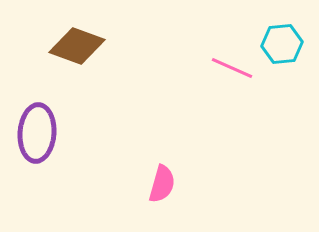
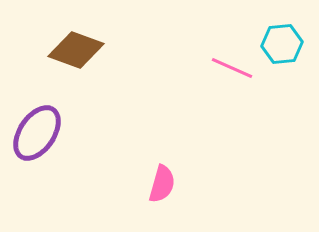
brown diamond: moved 1 px left, 4 px down
purple ellipse: rotated 30 degrees clockwise
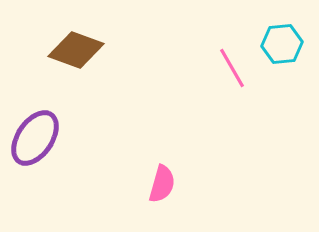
pink line: rotated 36 degrees clockwise
purple ellipse: moved 2 px left, 5 px down
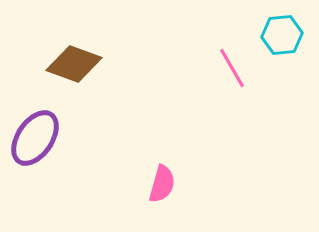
cyan hexagon: moved 9 px up
brown diamond: moved 2 px left, 14 px down
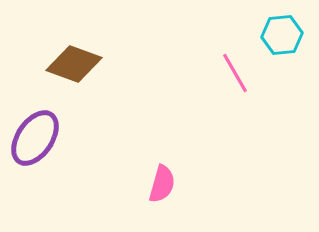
pink line: moved 3 px right, 5 px down
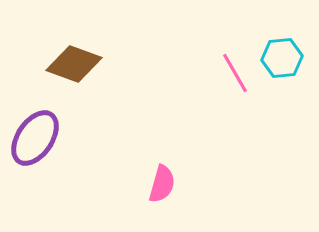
cyan hexagon: moved 23 px down
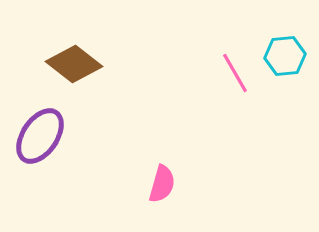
cyan hexagon: moved 3 px right, 2 px up
brown diamond: rotated 18 degrees clockwise
purple ellipse: moved 5 px right, 2 px up
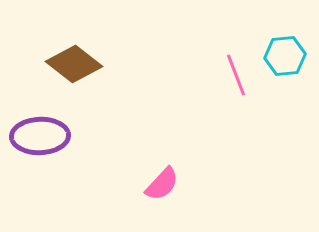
pink line: moved 1 px right, 2 px down; rotated 9 degrees clockwise
purple ellipse: rotated 54 degrees clockwise
pink semicircle: rotated 27 degrees clockwise
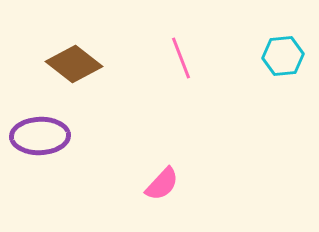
cyan hexagon: moved 2 px left
pink line: moved 55 px left, 17 px up
